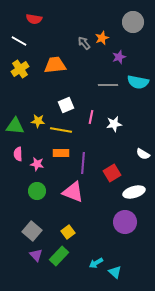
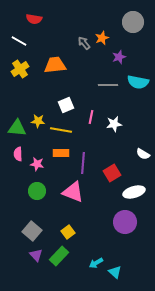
green triangle: moved 2 px right, 2 px down
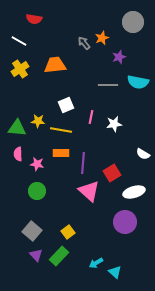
pink triangle: moved 16 px right, 1 px up; rotated 20 degrees clockwise
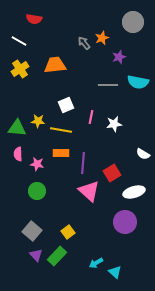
green rectangle: moved 2 px left
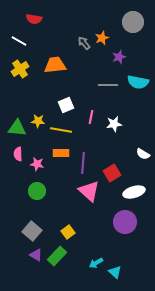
purple triangle: rotated 16 degrees counterclockwise
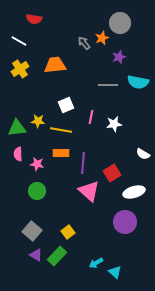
gray circle: moved 13 px left, 1 px down
green triangle: rotated 12 degrees counterclockwise
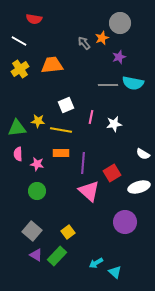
orange trapezoid: moved 3 px left
cyan semicircle: moved 5 px left, 1 px down
white ellipse: moved 5 px right, 5 px up
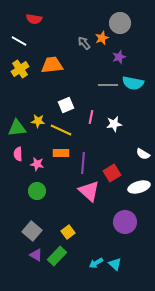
yellow line: rotated 15 degrees clockwise
cyan triangle: moved 8 px up
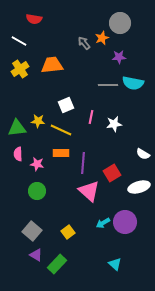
purple star: rotated 16 degrees clockwise
green rectangle: moved 8 px down
cyan arrow: moved 7 px right, 40 px up
